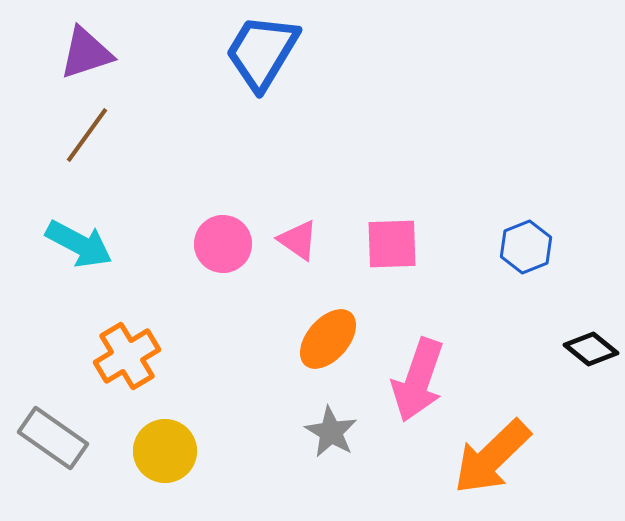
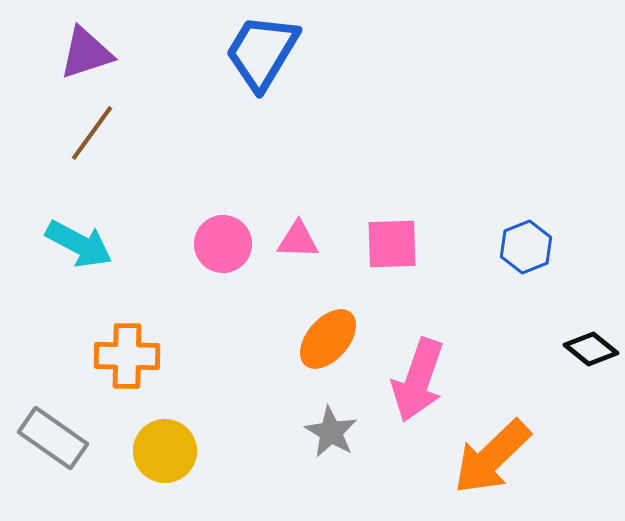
brown line: moved 5 px right, 2 px up
pink triangle: rotated 33 degrees counterclockwise
orange cross: rotated 32 degrees clockwise
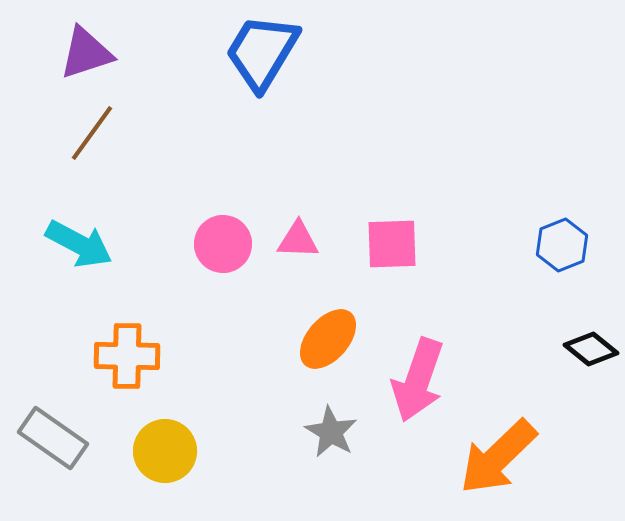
blue hexagon: moved 36 px right, 2 px up
orange arrow: moved 6 px right
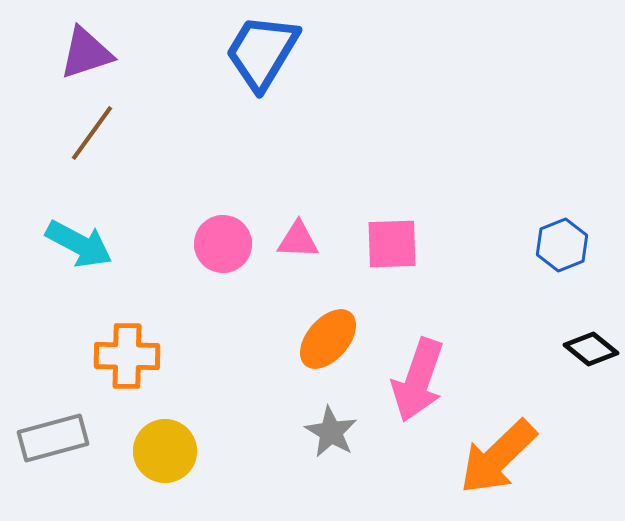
gray rectangle: rotated 50 degrees counterclockwise
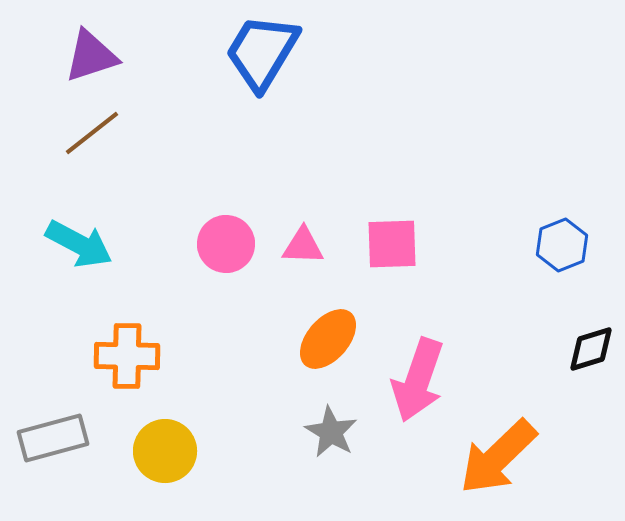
purple triangle: moved 5 px right, 3 px down
brown line: rotated 16 degrees clockwise
pink triangle: moved 5 px right, 6 px down
pink circle: moved 3 px right
black diamond: rotated 56 degrees counterclockwise
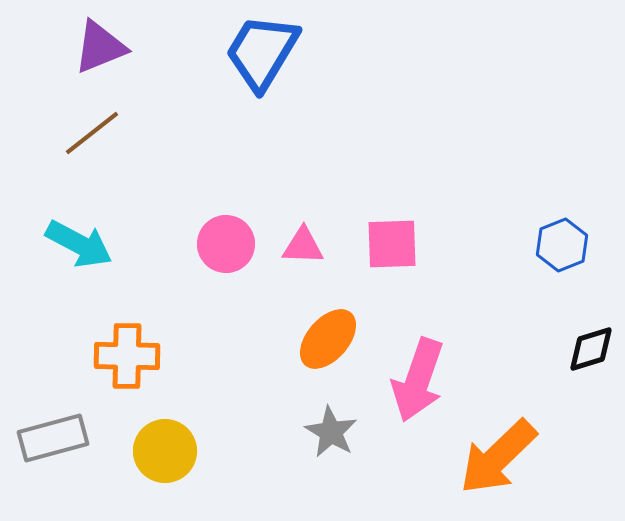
purple triangle: moved 9 px right, 9 px up; rotated 4 degrees counterclockwise
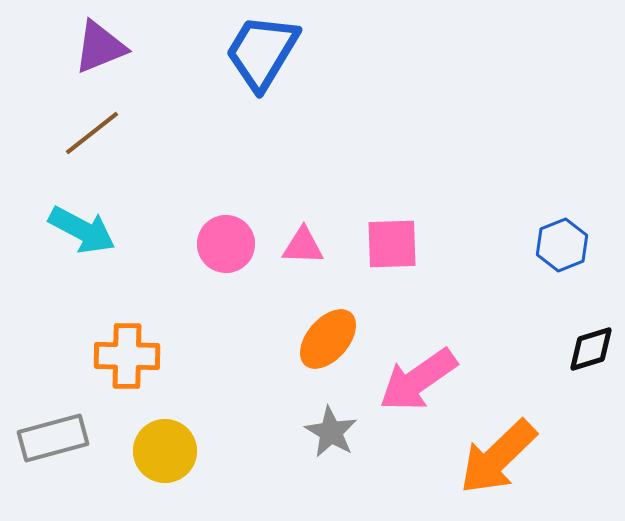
cyan arrow: moved 3 px right, 14 px up
pink arrow: rotated 36 degrees clockwise
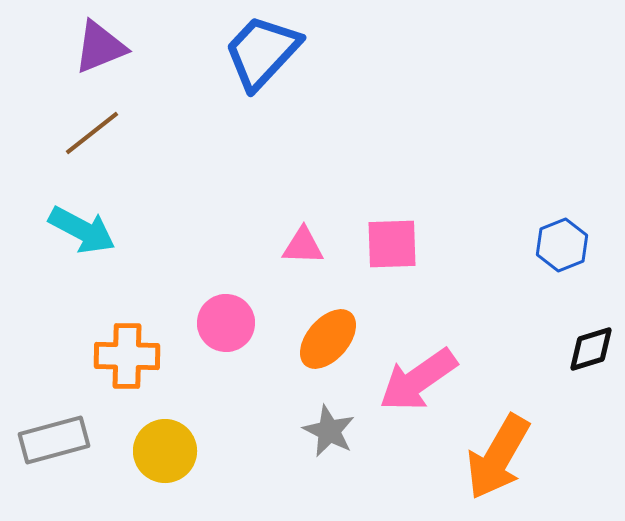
blue trapezoid: rotated 12 degrees clockwise
pink circle: moved 79 px down
gray star: moved 2 px left, 1 px up; rotated 4 degrees counterclockwise
gray rectangle: moved 1 px right, 2 px down
orange arrow: rotated 16 degrees counterclockwise
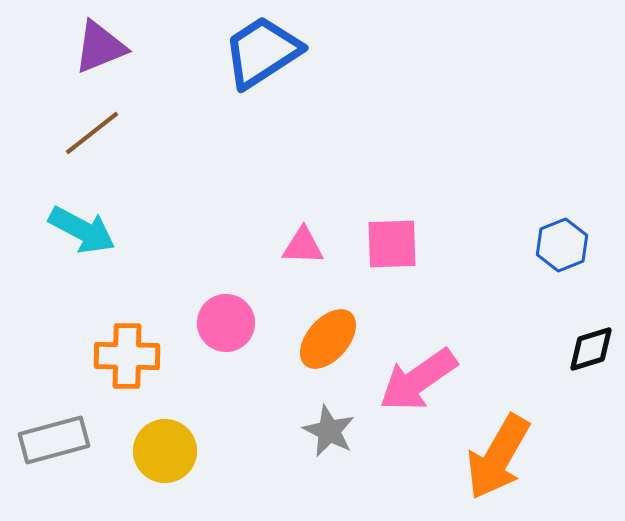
blue trapezoid: rotated 14 degrees clockwise
